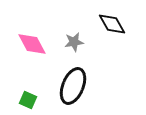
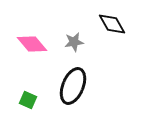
pink diamond: rotated 12 degrees counterclockwise
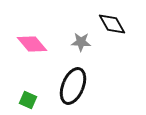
gray star: moved 7 px right; rotated 12 degrees clockwise
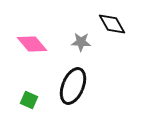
green square: moved 1 px right
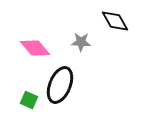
black diamond: moved 3 px right, 3 px up
pink diamond: moved 3 px right, 4 px down
black ellipse: moved 13 px left, 1 px up
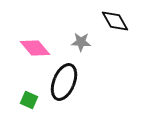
black ellipse: moved 4 px right, 3 px up
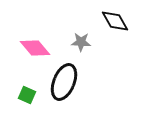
green square: moved 2 px left, 5 px up
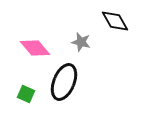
gray star: rotated 12 degrees clockwise
green square: moved 1 px left, 1 px up
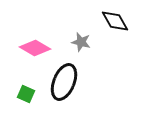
pink diamond: rotated 20 degrees counterclockwise
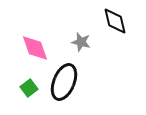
black diamond: rotated 16 degrees clockwise
pink diamond: rotated 40 degrees clockwise
green square: moved 3 px right, 6 px up; rotated 30 degrees clockwise
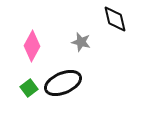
black diamond: moved 2 px up
pink diamond: moved 3 px left, 2 px up; rotated 48 degrees clockwise
black ellipse: moved 1 px left, 1 px down; rotated 45 degrees clockwise
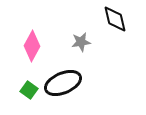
gray star: rotated 24 degrees counterclockwise
green square: moved 2 px down; rotated 18 degrees counterclockwise
